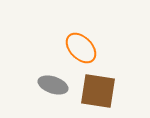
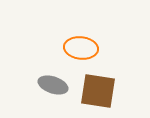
orange ellipse: rotated 40 degrees counterclockwise
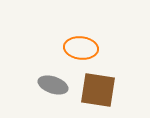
brown square: moved 1 px up
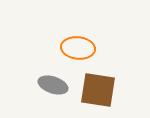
orange ellipse: moved 3 px left
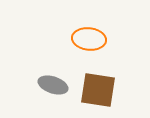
orange ellipse: moved 11 px right, 9 px up
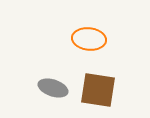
gray ellipse: moved 3 px down
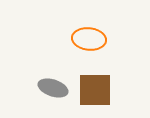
brown square: moved 3 px left; rotated 9 degrees counterclockwise
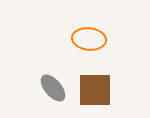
gray ellipse: rotated 32 degrees clockwise
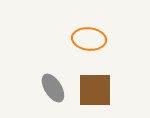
gray ellipse: rotated 8 degrees clockwise
